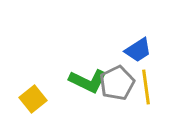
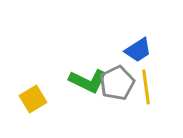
yellow square: rotated 8 degrees clockwise
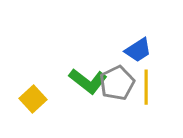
green L-shape: rotated 12 degrees clockwise
yellow line: rotated 8 degrees clockwise
yellow square: rotated 12 degrees counterclockwise
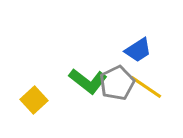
yellow line: rotated 56 degrees counterclockwise
yellow square: moved 1 px right, 1 px down
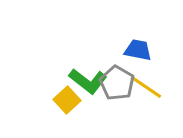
blue trapezoid: rotated 136 degrees counterclockwise
gray pentagon: rotated 16 degrees counterclockwise
yellow square: moved 33 px right
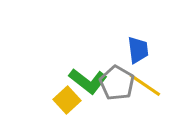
blue trapezoid: rotated 72 degrees clockwise
yellow line: moved 1 px left, 2 px up
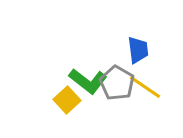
yellow line: moved 2 px down
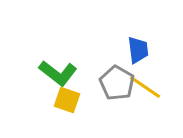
green L-shape: moved 30 px left, 8 px up
yellow square: rotated 28 degrees counterclockwise
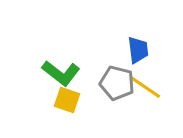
green L-shape: moved 3 px right
gray pentagon: rotated 16 degrees counterclockwise
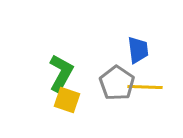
green L-shape: rotated 99 degrees counterclockwise
gray pentagon: rotated 20 degrees clockwise
yellow line: rotated 32 degrees counterclockwise
